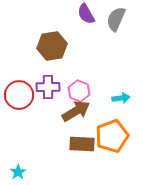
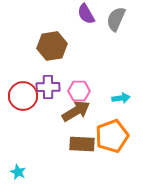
pink hexagon: rotated 20 degrees counterclockwise
red circle: moved 4 px right, 1 px down
cyan star: rotated 14 degrees counterclockwise
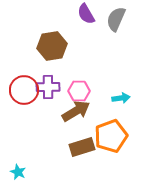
red circle: moved 1 px right, 6 px up
orange pentagon: moved 1 px left
brown rectangle: moved 3 px down; rotated 20 degrees counterclockwise
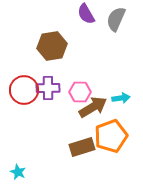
purple cross: moved 1 px down
pink hexagon: moved 1 px right, 1 px down
brown arrow: moved 17 px right, 4 px up
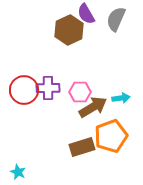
brown hexagon: moved 17 px right, 16 px up; rotated 16 degrees counterclockwise
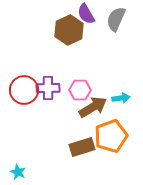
pink hexagon: moved 2 px up
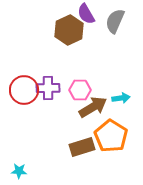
gray semicircle: moved 1 px left, 2 px down
orange pentagon: rotated 20 degrees counterclockwise
cyan star: moved 1 px right, 1 px up; rotated 21 degrees counterclockwise
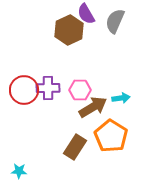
brown rectangle: moved 7 px left; rotated 40 degrees counterclockwise
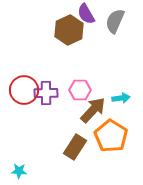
purple cross: moved 2 px left, 5 px down
brown arrow: moved 3 px down; rotated 16 degrees counterclockwise
